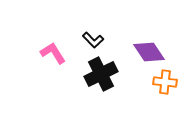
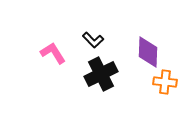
purple diamond: moved 1 px left; rotated 36 degrees clockwise
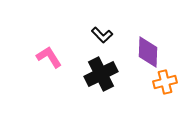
black L-shape: moved 9 px right, 5 px up
pink L-shape: moved 4 px left, 4 px down
orange cross: rotated 20 degrees counterclockwise
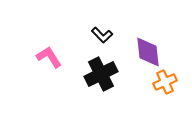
purple diamond: rotated 8 degrees counterclockwise
orange cross: rotated 10 degrees counterclockwise
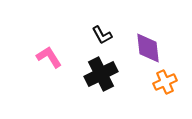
black L-shape: rotated 15 degrees clockwise
purple diamond: moved 4 px up
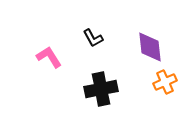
black L-shape: moved 9 px left, 3 px down
purple diamond: moved 2 px right, 1 px up
black cross: moved 15 px down; rotated 16 degrees clockwise
